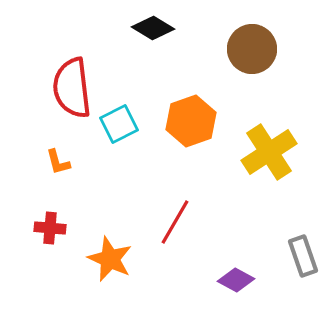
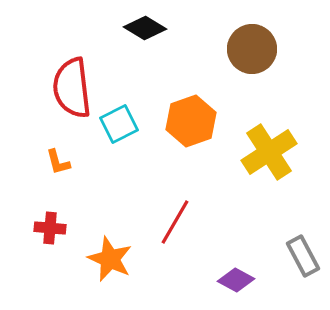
black diamond: moved 8 px left
gray rectangle: rotated 9 degrees counterclockwise
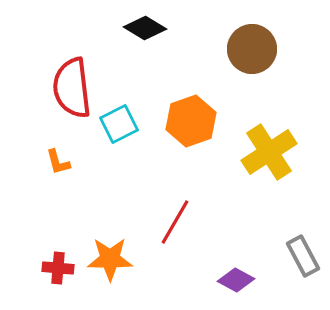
red cross: moved 8 px right, 40 px down
orange star: rotated 24 degrees counterclockwise
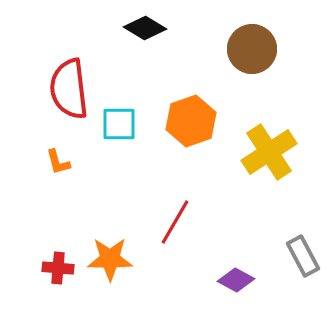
red semicircle: moved 3 px left, 1 px down
cyan square: rotated 27 degrees clockwise
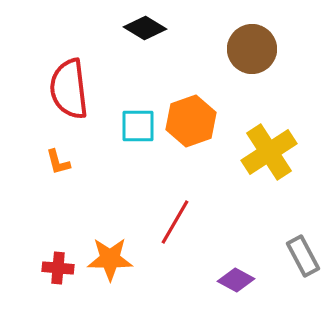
cyan square: moved 19 px right, 2 px down
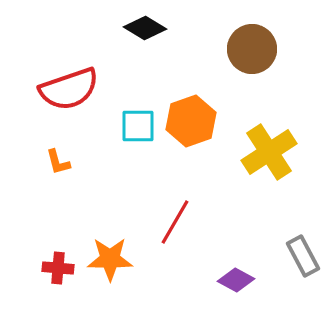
red semicircle: rotated 102 degrees counterclockwise
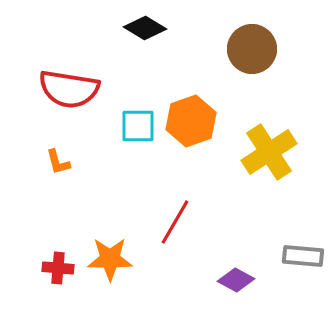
red semicircle: rotated 28 degrees clockwise
gray rectangle: rotated 57 degrees counterclockwise
